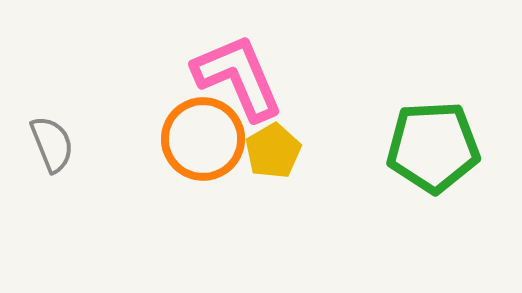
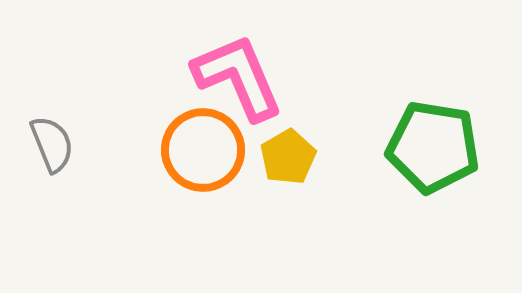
orange circle: moved 11 px down
green pentagon: rotated 12 degrees clockwise
yellow pentagon: moved 15 px right, 6 px down
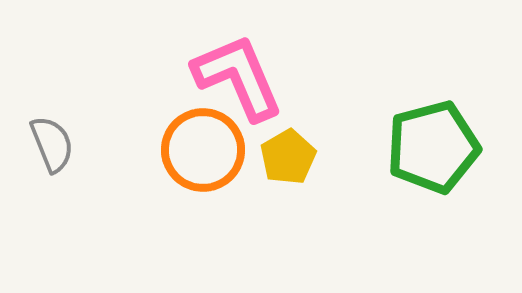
green pentagon: rotated 24 degrees counterclockwise
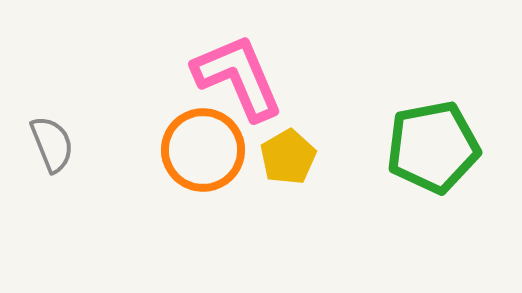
green pentagon: rotated 4 degrees clockwise
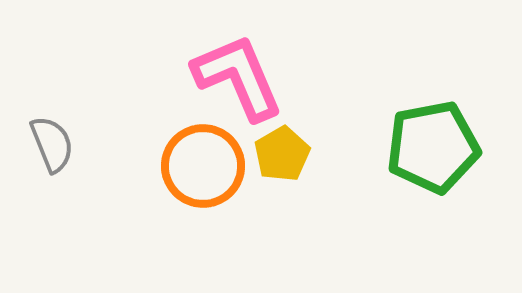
orange circle: moved 16 px down
yellow pentagon: moved 6 px left, 3 px up
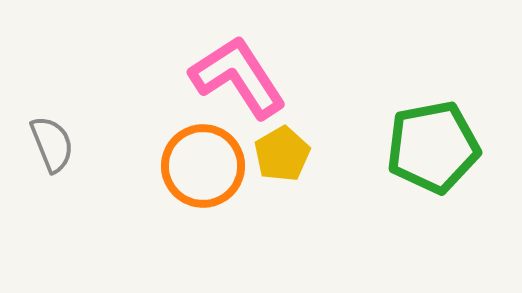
pink L-shape: rotated 10 degrees counterclockwise
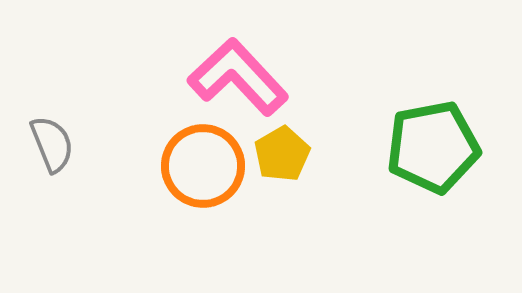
pink L-shape: rotated 10 degrees counterclockwise
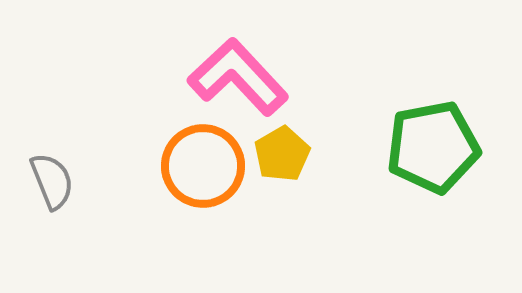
gray semicircle: moved 37 px down
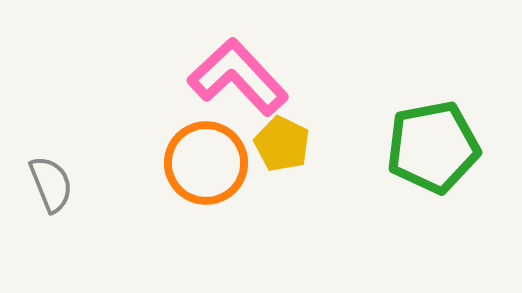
yellow pentagon: moved 10 px up; rotated 16 degrees counterclockwise
orange circle: moved 3 px right, 3 px up
gray semicircle: moved 1 px left, 3 px down
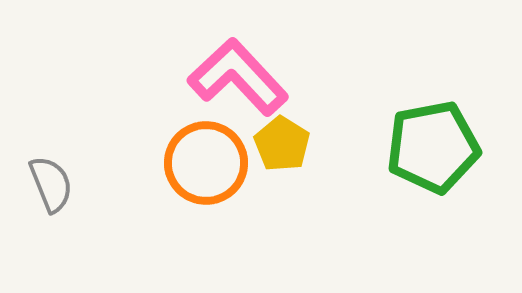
yellow pentagon: rotated 6 degrees clockwise
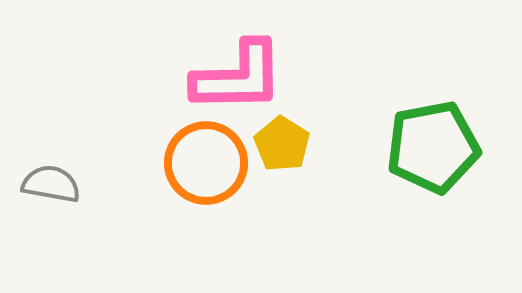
pink L-shape: rotated 132 degrees clockwise
gray semicircle: rotated 58 degrees counterclockwise
